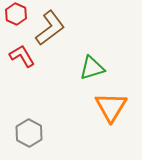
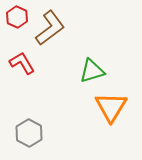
red hexagon: moved 1 px right, 3 px down
red L-shape: moved 7 px down
green triangle: moved 3 px down
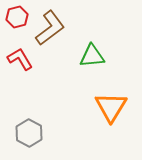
red hexagon: rotated 20 degrees clockwise
red L-shape: moved 2 px left, 4 px up
green triangle: moved 15 px up; rotated 12 degrees clockwise
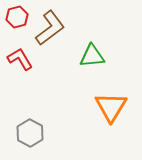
gray hexagon: moved 1 px right
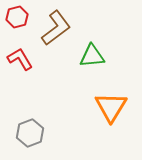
brown L-shape: moved 6 px right
gray hexagon: rotated 12 degrees clockwise
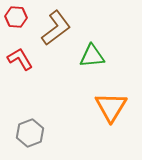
red hexagon: moved 1 px left; rotated 20 degrees clockwise
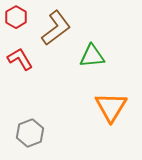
red hexagon: rotated 25 degrees clockwise
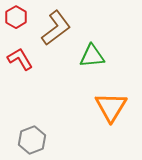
gray hexagon: moved 2 px right, 7 px down
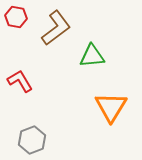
red hexagon: rotated 20 degrees counterclockwise
red L-shape: moved 22 px down
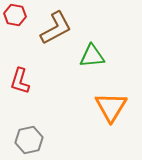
red hexagon: moved 1 px left, 2 px up
brown L-shape: rotated 9 degrees clockwise
red L-shape: rotated 132 degrees counterclockwise
gray hexagon: moved 3 px left; rotated 8 degrees clockwise
